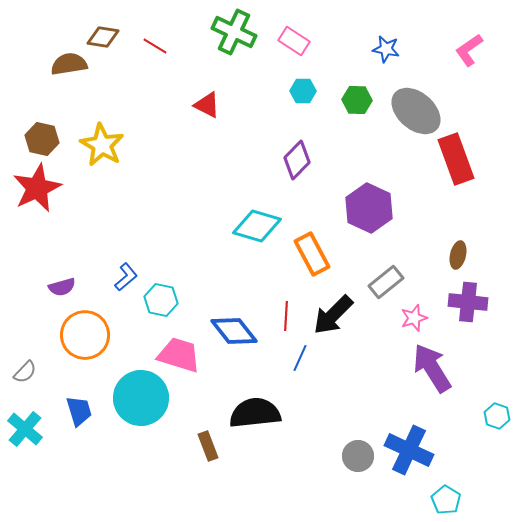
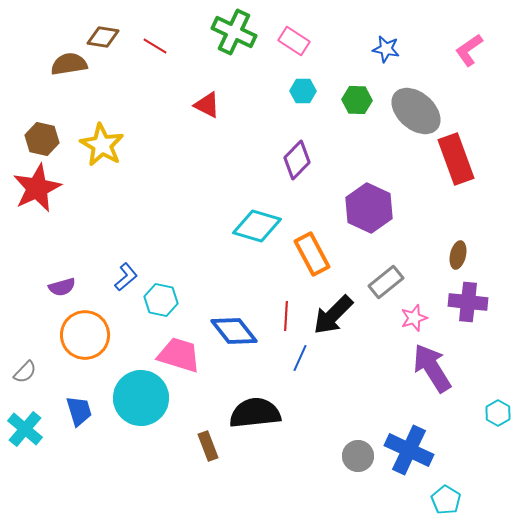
cyan hexagon at (497, 416): moved 1 px right, 3 px up; rotated 10 degrees clockwise
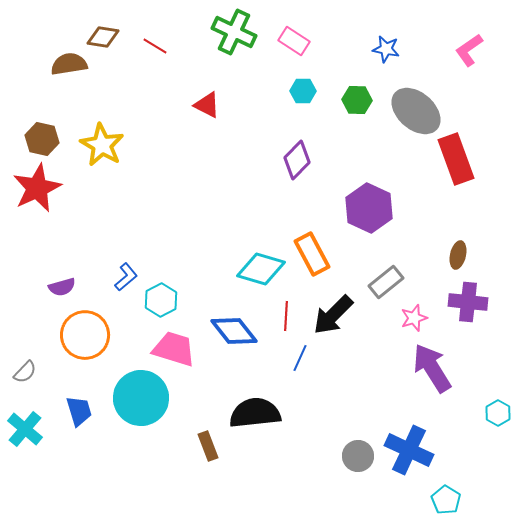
cyan diamond at (257, 226): moved 4 px right, 43 px down
cyan hexagon at (161, 300): rotated 20 degrees clockwise
pink trapezoid at (179, 355): moved 5 px left, 6 px up
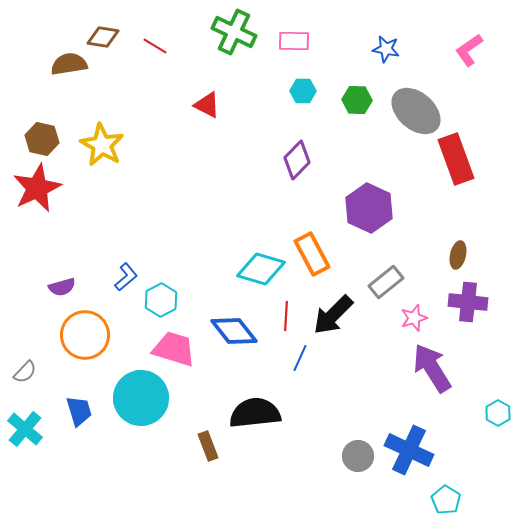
pink rectangle at (294, 41): rotated 32 degrees counterclockwise
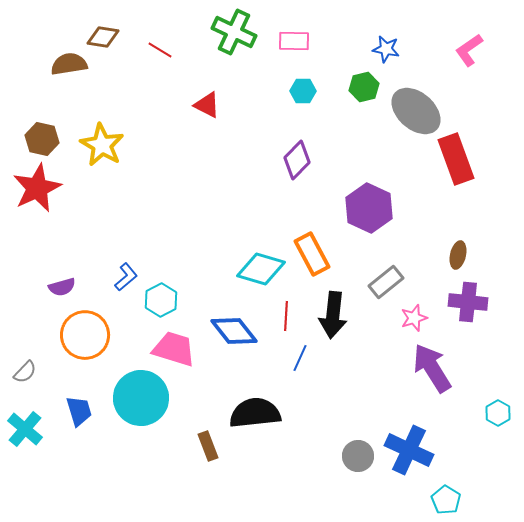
red line at (155, 46): moved 5 px right, 4 px down
green hexagon at (357, 100): moved 7 px right, 13 px up; rotated 16 degrees counterclockwise
black arrow at (333, 315): rotated 39 degrees counterclockwise
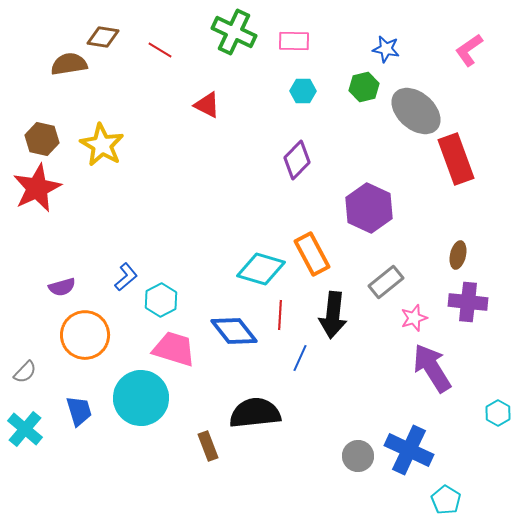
red line at (286, 316): moved 6 px left, 1 px up
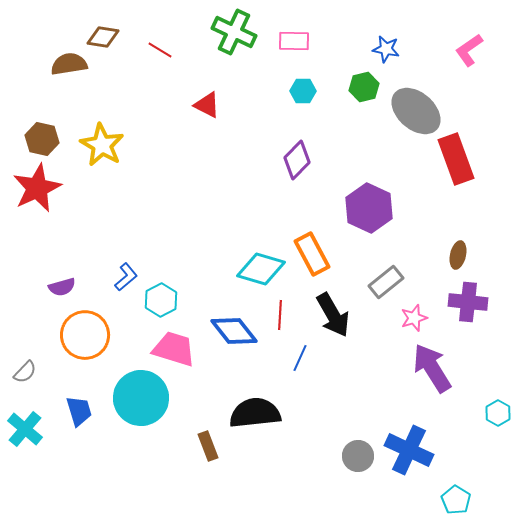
black arrow at (333, 315): rotated 36 degrees counterclockwise
cyan pentagon at (446, 500): moved 10 px right
